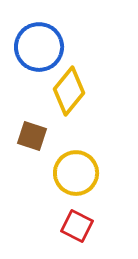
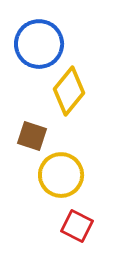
blue circle: moved 3 px up
yellow circle: moved 15 px left, 2 px down
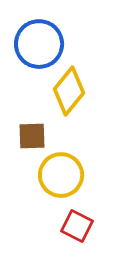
brown square: rotated 20 degrees counterclockwise
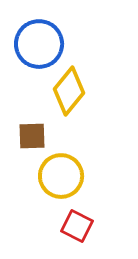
yellow circle: moved 1 px down
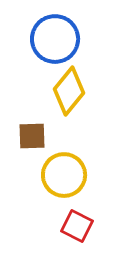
blue circle: moved 16 px right, 5 px up
yellow circle: moved 3 px right, 1 px up
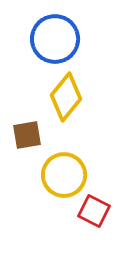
yellow diamond: moved 3 px left, 6 px down
brown square: moved 5 px left, 1 px up; rotated 8 degrees counterclockwise
red square: moved 17 px right, 15 px up
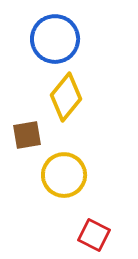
red square: moved 24 px down
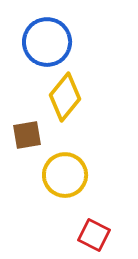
blue circle: moved 8 px left, 3 px down
yellow diamond: moved 1 px left
yellow circle: moved 1 px right
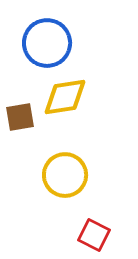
blue circle: moved 1 px down
yellow diamond: rotated 42 degrees clockwise
brown square: moved 7 px left, 18 px up
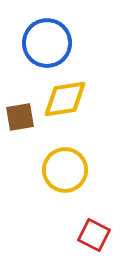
yellow diamond: moved 2 px down
yellow circle: moved 5 px up
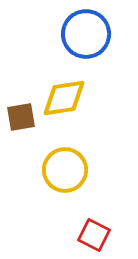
blue circle: moved 39 px right, 9 px up
yellow diamond: moved 1 px left, 1 px up
brown square: moved 1 px right
